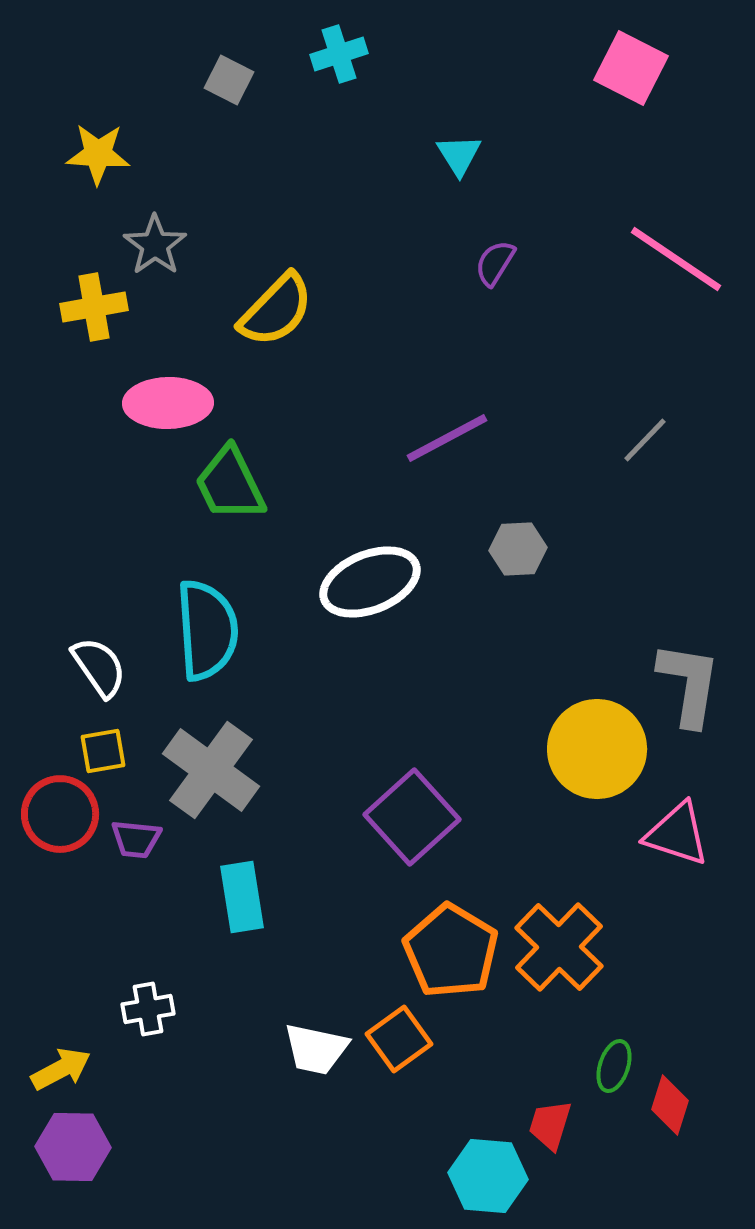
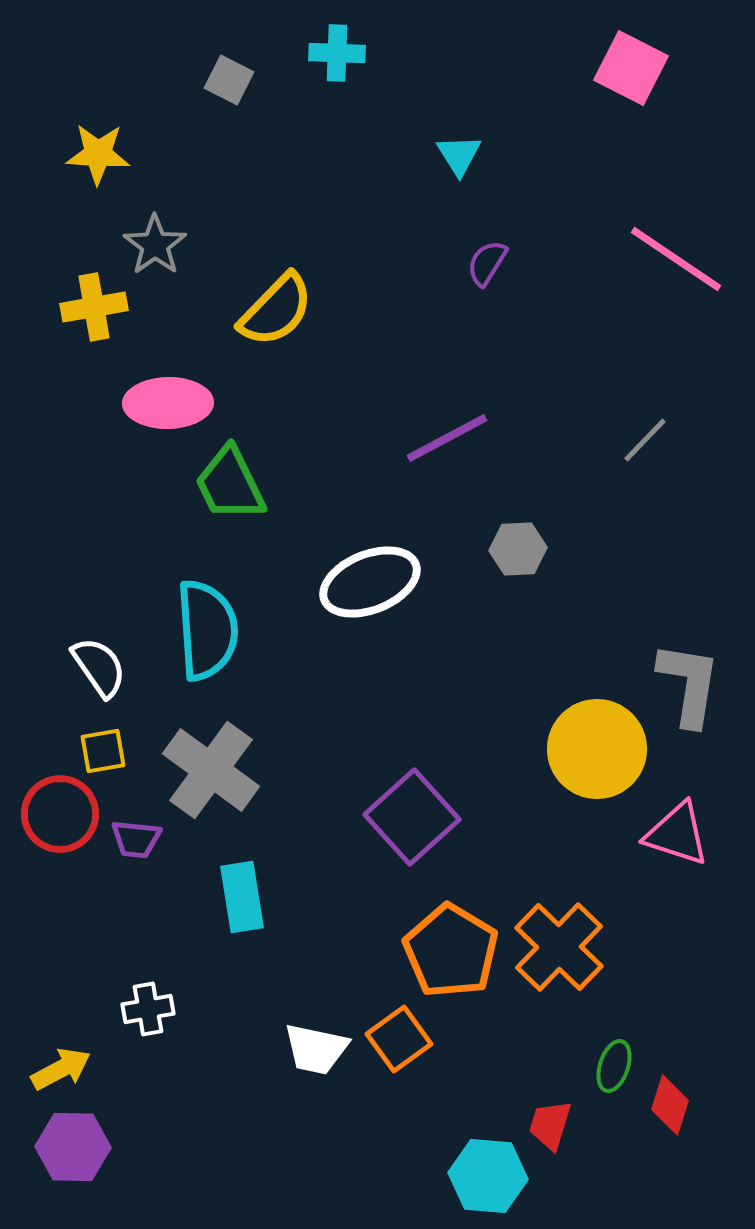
cyan cross: moved 2 px left, 1 px up; rotated 20 degrees clockwise
purple semicircle: moved 8 px left
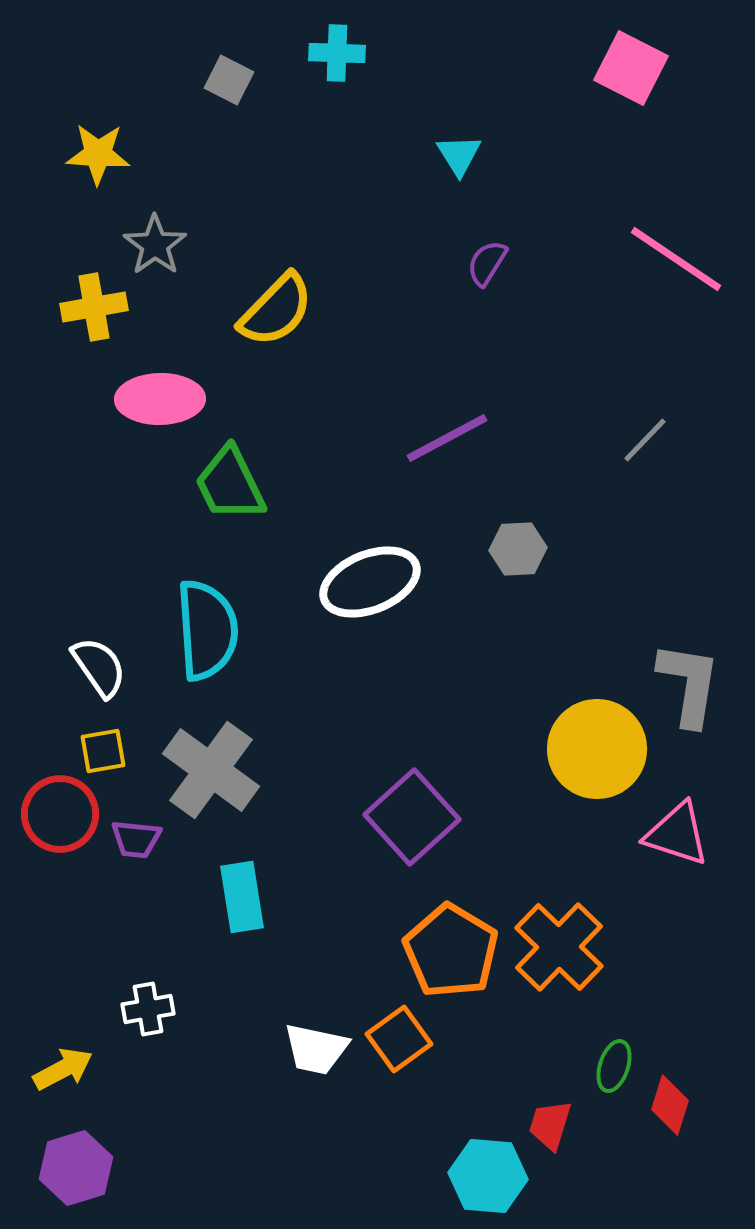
pink ellipse: moved 8 px left, 4 px up
yellow arrow: moved 2 px right
purple hexagon: moved 3 px right, 21 px down; rotated 18 degrees counterclockwise
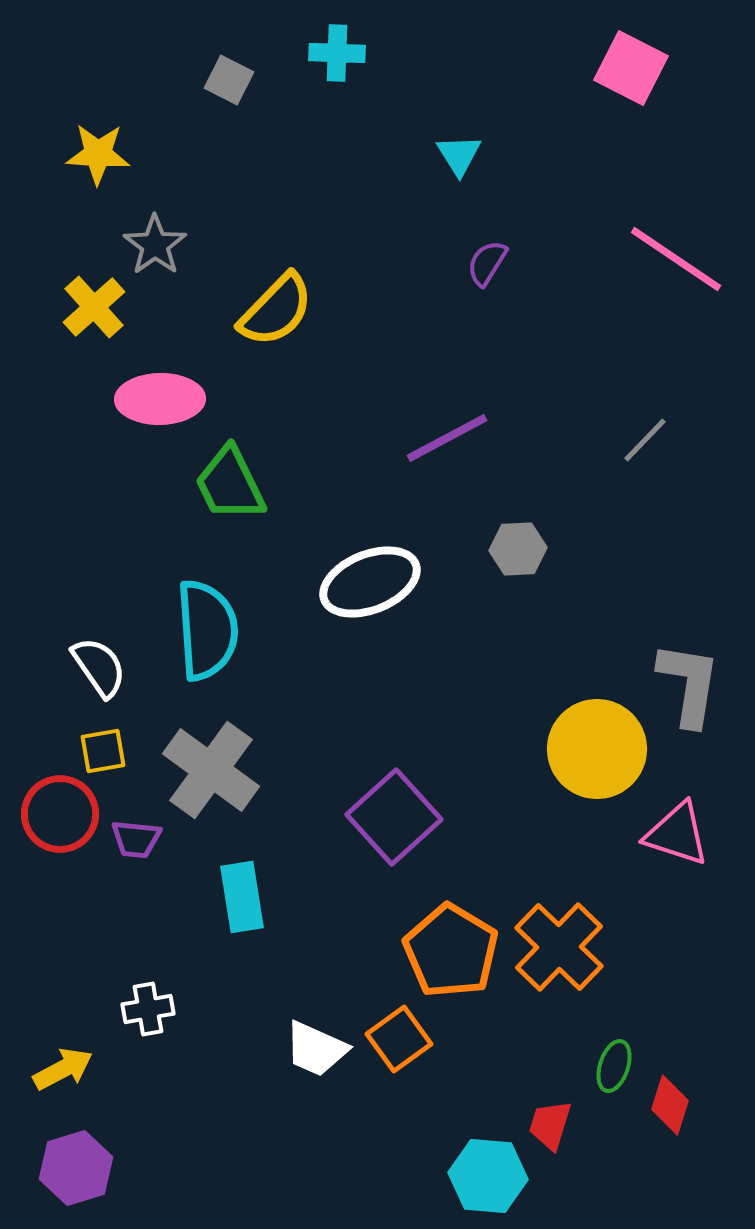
yellow cross: rotated 32 degrees counterclockwise
purple square: moved 18 px left
white trapezoid: rotated 12 degrees clockwise
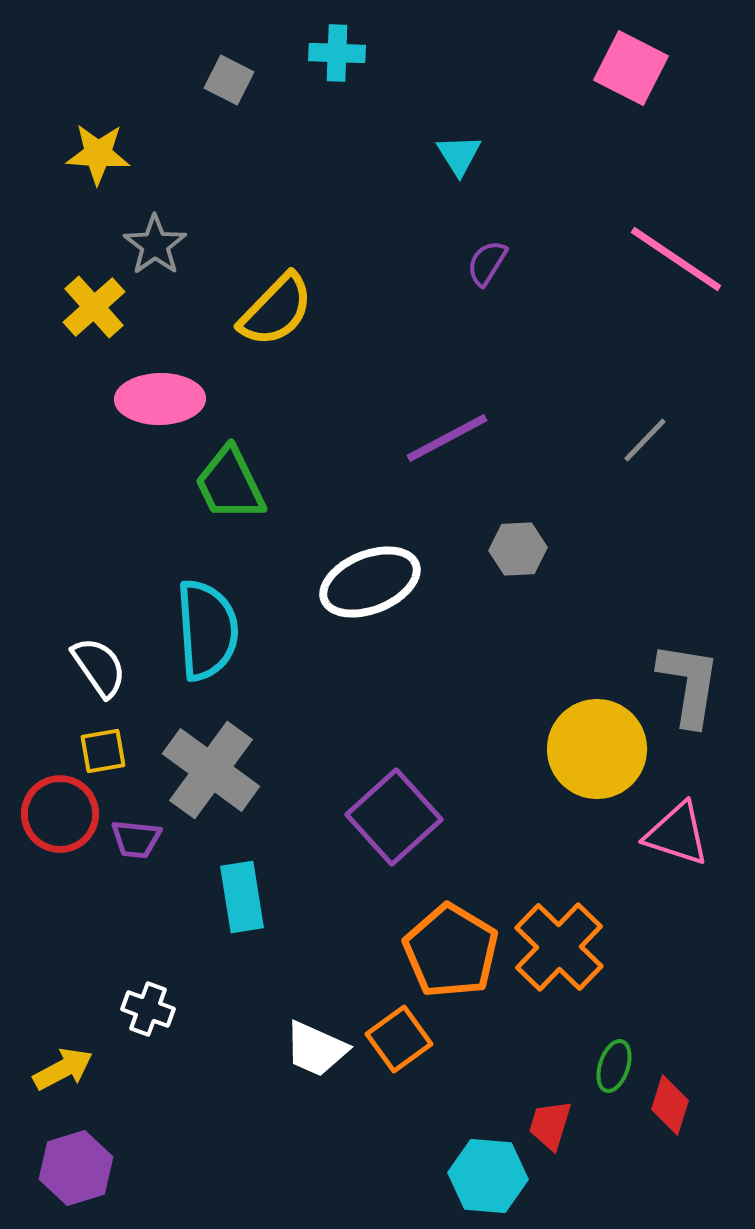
white cross: rotated 30 degrees clockwise
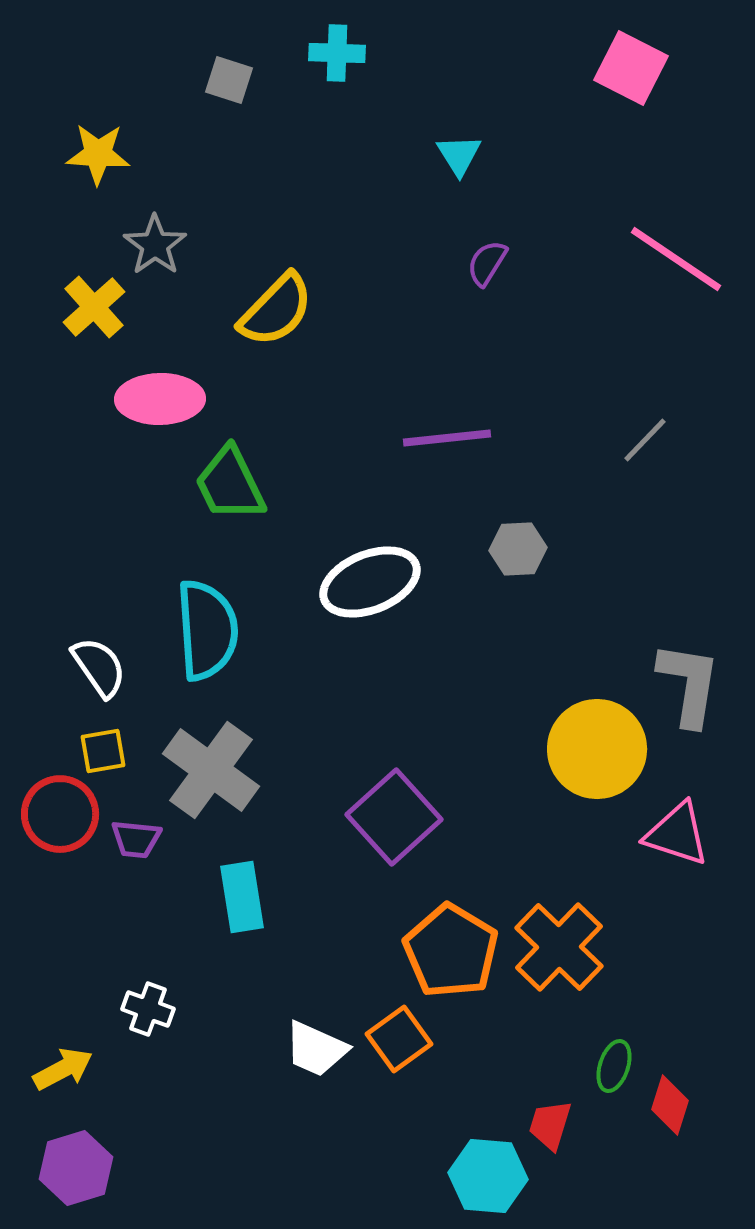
gray square: rotated 9 degrees counterclockwise
purple line: rotated 22 degrees clockwise
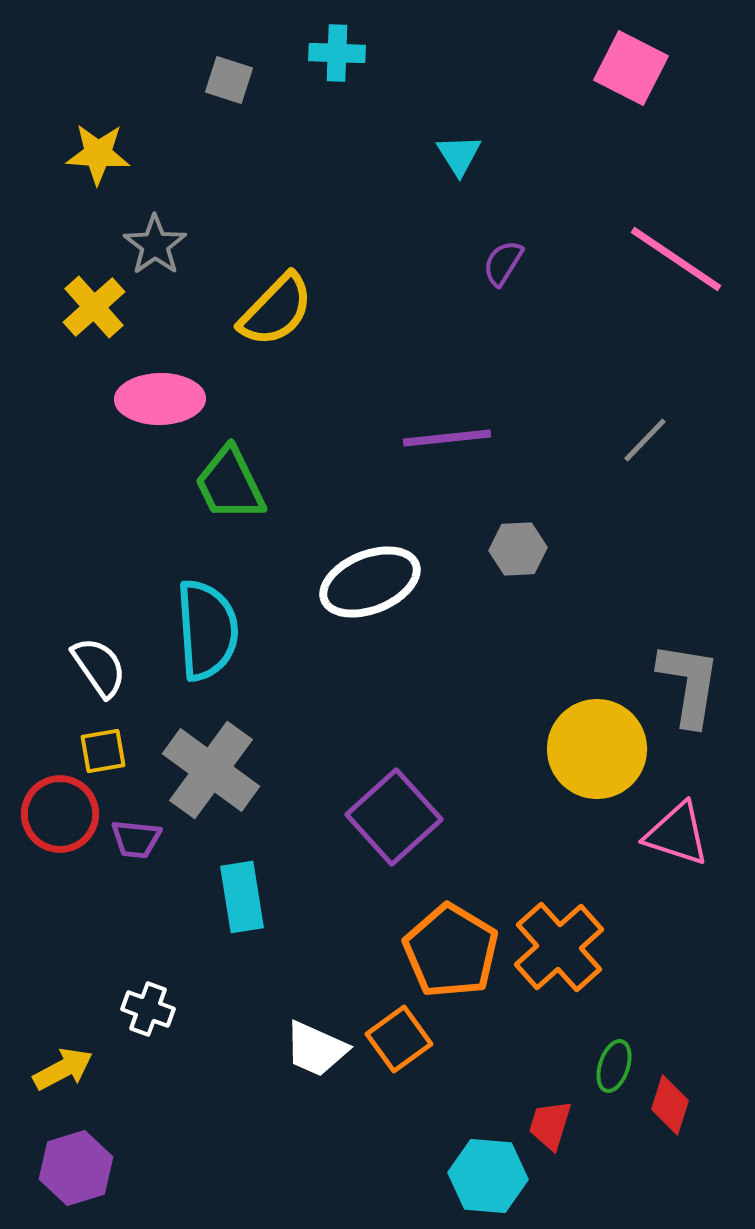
purple semicircle: moved 16 px right
orange cross: rotated 4 degrees clockwise
